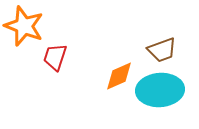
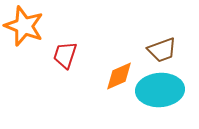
red trapezoid: moved 10 px right, 2 px up
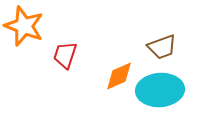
brown trapezoid: moved 3 px up
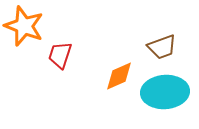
red trapezoid: moved 5 px left
cyan ellipse: moved 5 px right, 2 px down
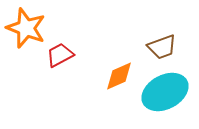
orange star: moved 2 px right, 2 px down
red trapezoid: rotated 44 degrees clockwise
cyan ellipse: rotated 24 degrees counterclockwise
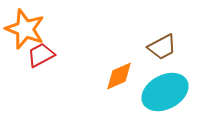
orange star: moved 1 px left, 1 px down
brown trapezoid: rotated 8 degrees counterclockwise
red trapezoid: moved 19 px left
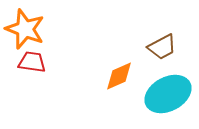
red trapezoid: moved 9 px left, 7 px down; rotated 36 degrees clockwise
cyan ellipse: moved 3 px right, 2 px down
